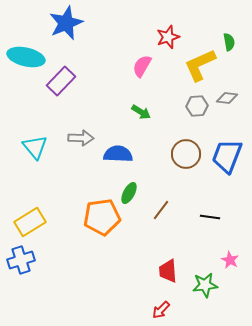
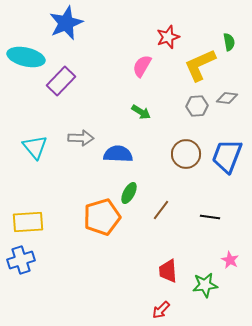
orange pentagon: rotated 9 degrees counterclockwise
yellow rectangle: moved 2 px left; rotated 28 degrees clockwise
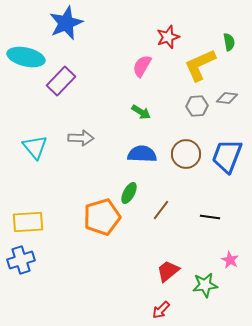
blue semicircle: moved 24 px right
red trapezoid: rotated 55 degrees clockwise
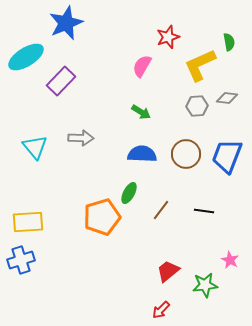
cyan ellipse: rotated 45 degrees counterclockwise
black line: moved 6 px left, 6 px up
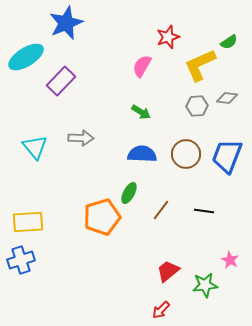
green semicircle: rotated 66 degrees clockwise
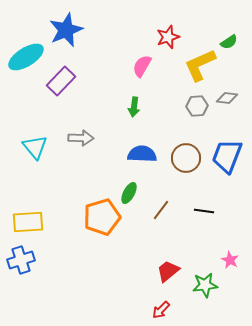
blue star: moved 7 px down
green arrow: moved 7 px left, 5 px up; rotated 66 degrees clockwise
brown circle: moved 4 px down
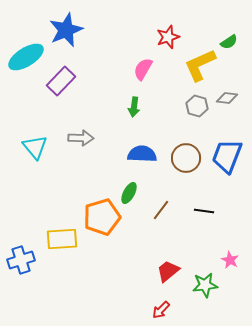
pink semicircle: moved 1 px right, 3 px down
gray hexagon: rotated 20 degrees clockwise
yellow rectangle: moved 34 px right, 17 px down
